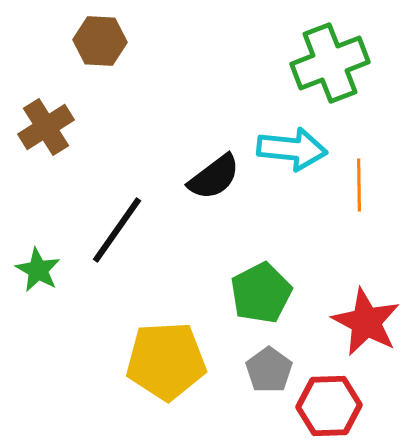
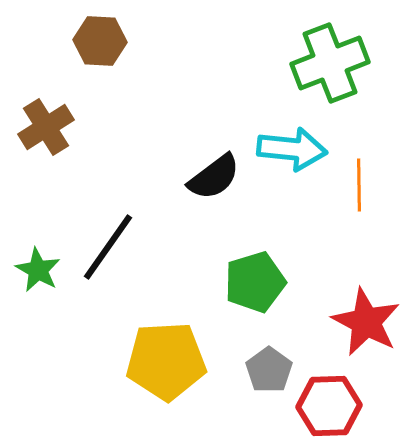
black line: moved 9 px left, 17 px down
green pentagon: moved 6 px left, 11 px up; rotated 10 degrees clockwise
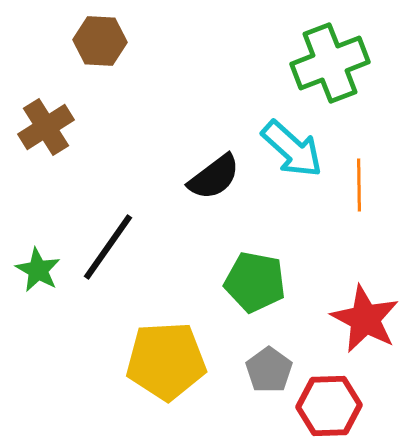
cyan arrow: rotated 36 degrees clockwise
green pentagon: rotated 28 degrees clockwise
red star: moved 1 px left, 3 px up
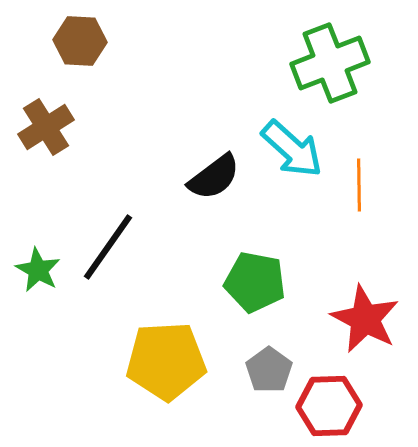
brown hexagon: moved 20 px left
